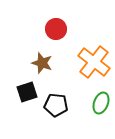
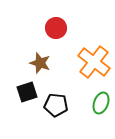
red circle: moved 1 px up
brown star: moved 2 px left
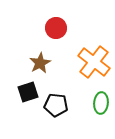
brown star: rotated 25 degrees clockwise
black square: moved 1 px right
green ellipse: rotated 15 degrees counterclockwise
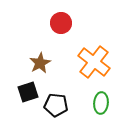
red circle: moved 5 px right, 5 px up
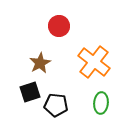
red circle: moved 2 px left, 3 px down
black square: moved 2 px right
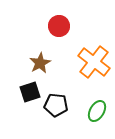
green ellipse: moved 4 px left, 8 px down; rotated 25 degrees clockwise
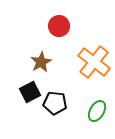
brown star: moved 1 px right, 1 px up
black square: rotated 10 degrees counterclockwise
black pentagon: moved 1 px left, 2 px up
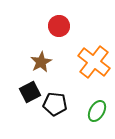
black pentagon: moved 1 px down
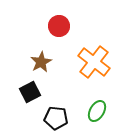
black pentagon: moved 1 px right, 14 px down
